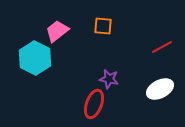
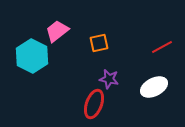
orange square: moved 4 px left, 17 px down; rotated 18 degrees counterclockwise
cyan hexagon: moved 3 px left, 2 px up
white ellipse: moved 6 px left, 2 px up
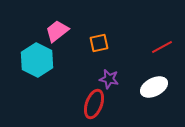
cyan hexagon: moved 5 px right, 4 px down
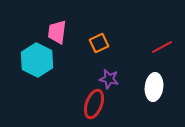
pink trapezoid: moved 1 px down; rotated 45 degrees counterclockwise
orange square: rotated 12 degrees counterclockwise
white ellipse: rotated 56 degrees counterclockwise
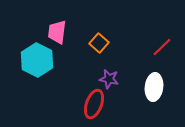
orange square: rotated 24 degrees counterclockwise
red line: rotated 15 degrees counterclockwise
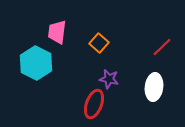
cyan hexagon: moved 1 px left, 3 px down
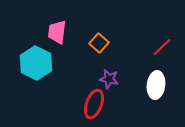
white ellipse: moved 2 px right, 2 px up
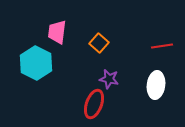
red line: moved 1 px up; rotated 35 degrees clockwise
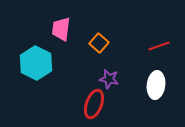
pink trapezoid: moved 4 px right, 3 px up
red line: moved 3 px left; rotated 10 degrees counterclockwise
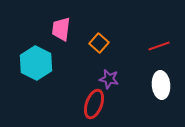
white ellipse: moved 5 px right; rotated 12 degrees counterclockwise
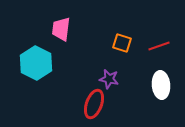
orange square: moved 23 px right; rotated 24 degrees counterclockwise
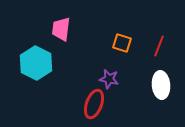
red line: rotated 50 degrees counterclockwise
